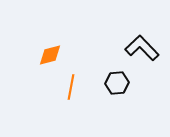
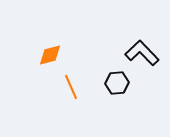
black L-shape: moved 5 px down
orange line: rotated 35 degrees counterclockwise
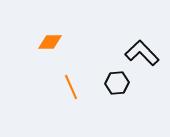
orange diamond: moved 13 px up; rotated 15 degrees clockwise
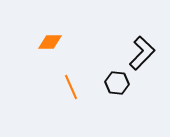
black L-shape: rotated 88 degrees clockwise
black hexagon: rotated 10 degrees clockwise
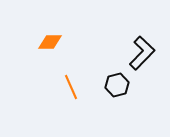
black hexagon: moved 2 px down; rotated 20 degrees counterclockwise
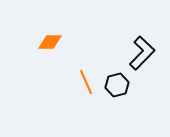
orange line: moved 15 px right, 5 px up
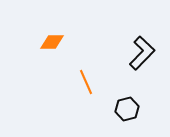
orange diamond: moved 2 px right
black hexagon: moved 10 px right, 24 px down
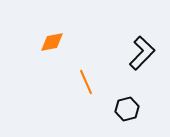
orange diamond: rotated 10 degrees counterclockwise
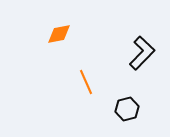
orange diamond: moved 7 px right, 8 px up
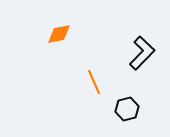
orange line: moved 8 px right
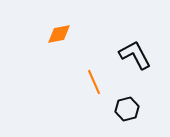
black L-shape: moved 7 px left, 2 px down; rotated 72 degrees counterclockwise
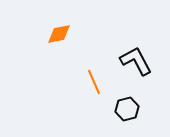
black L-shape: moved 1 px right, 6 px down
